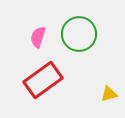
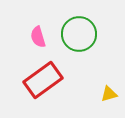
pink semicircle: rotated 35 degrees counterclockwise
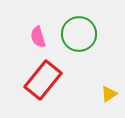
red rectangle: rotated 15 degrees counterclockwise
yellow triangle: rotated 18 degrees counterclockwise
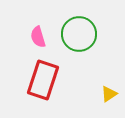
red rectangle: rotated 21 degrees counterclockwise
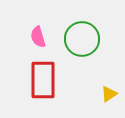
green circle: moved 3 px right, 5 px down
red rectangle: rotated 18 degrees counterclockwise
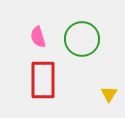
yellow triangle: rotated 24 degrees counterclockwise
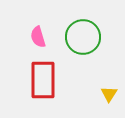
green circle: moved 1 px right, 2 px up
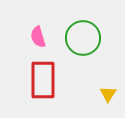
green circle: moved 1 px down
yellow triangle: moved 1 px left
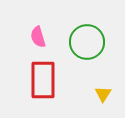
green circle: moved 4 px right, 4 px down
yellow triangle: moved 5 px left
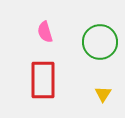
pink semicircle: moved 7 px right, 5 px up
green circle: moved 13 px right
